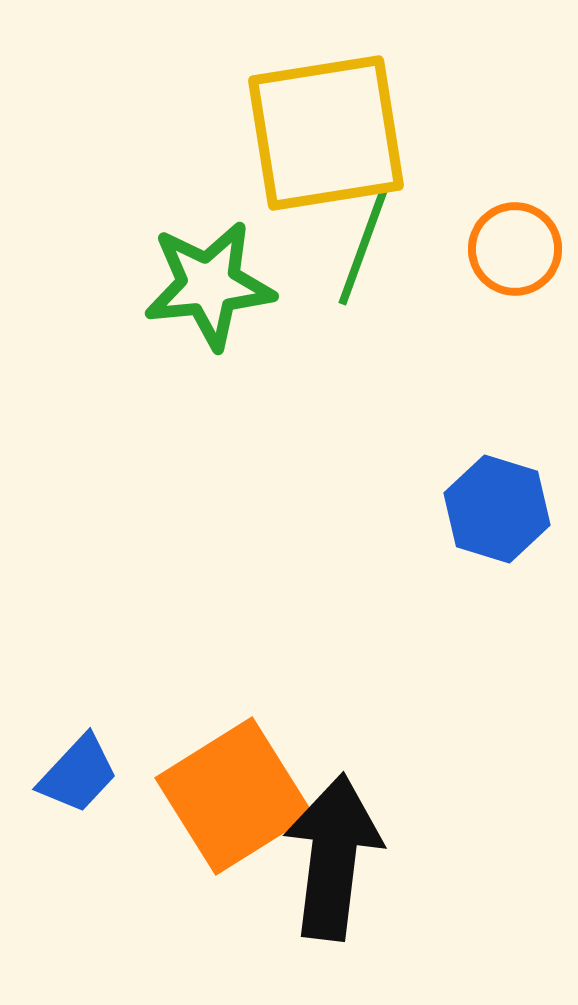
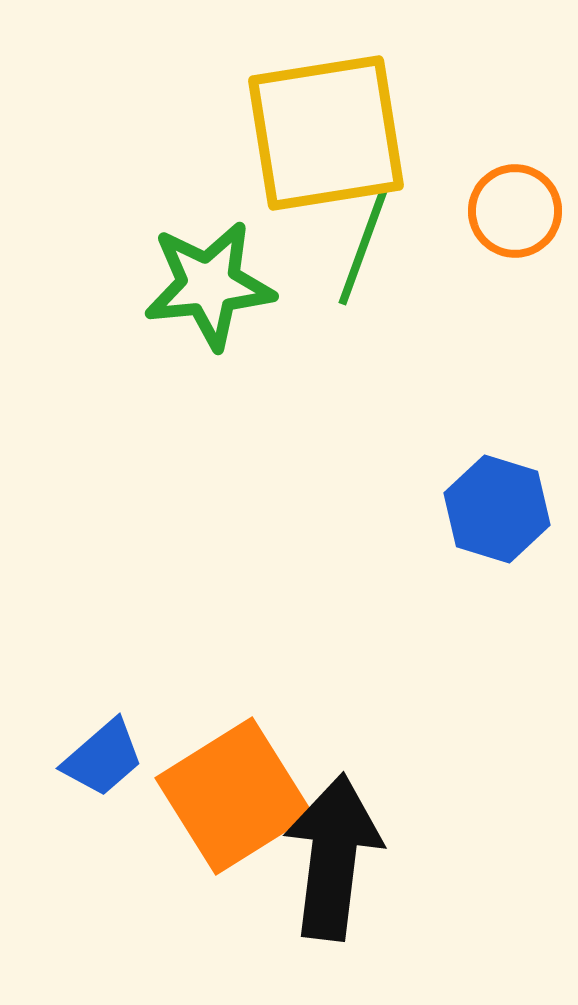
orange circle: moved 38 px up
blue trapezoid: moved 25 px right, 16 px up; rotated 6 degrees clockwise
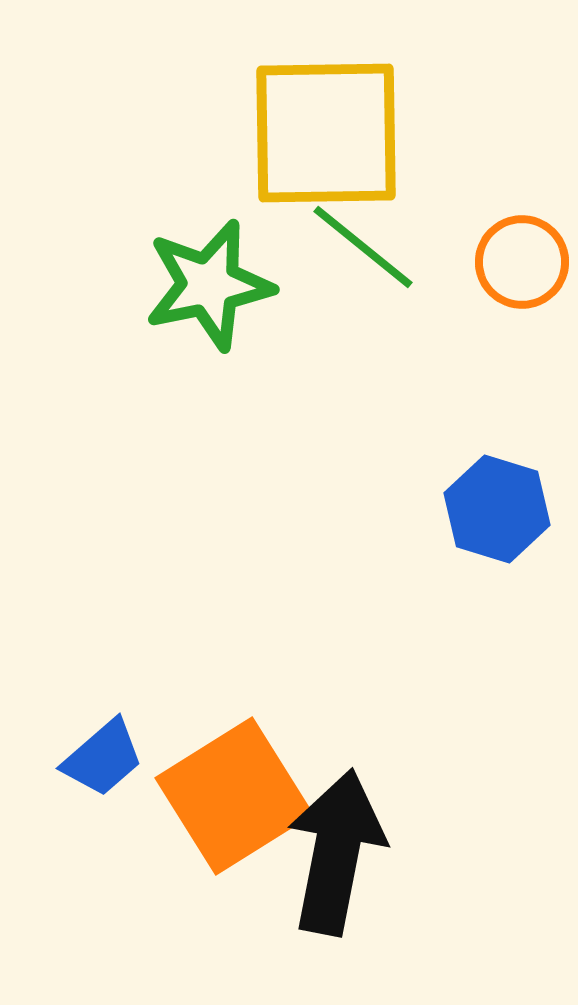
yellow square: rotated 8 degrees clockwise
orange circle: moved 7 px right, 51 px down
green line: rotated 71 degrees counterclockwise
green star: rotated 6 degrees counterclockwise
black arrow: moved 3 px right, 5 px up; rotated 4 degrees clockwise
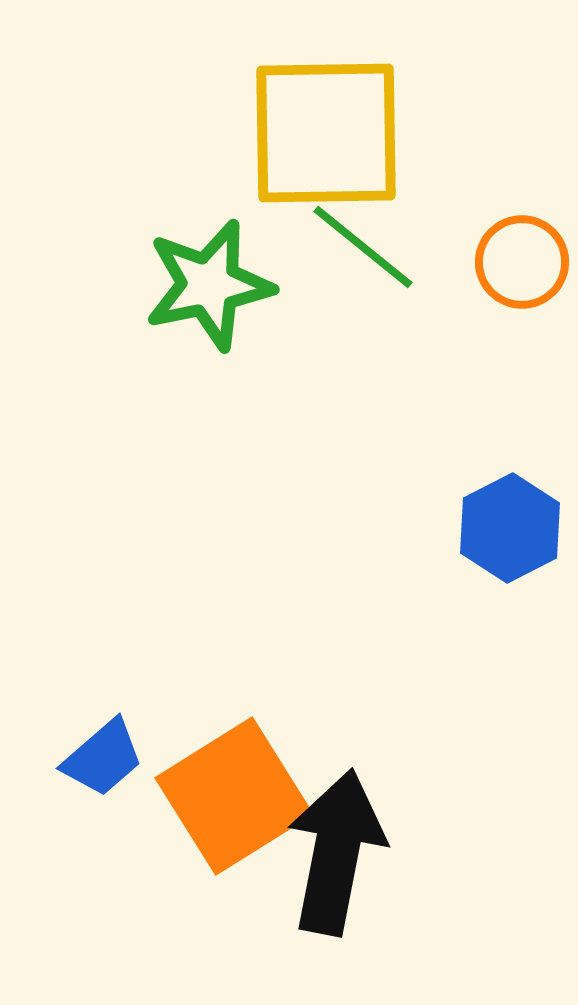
blue hexagon: moved 13 px right, 19 px down; rotated 16 degrees clockwise
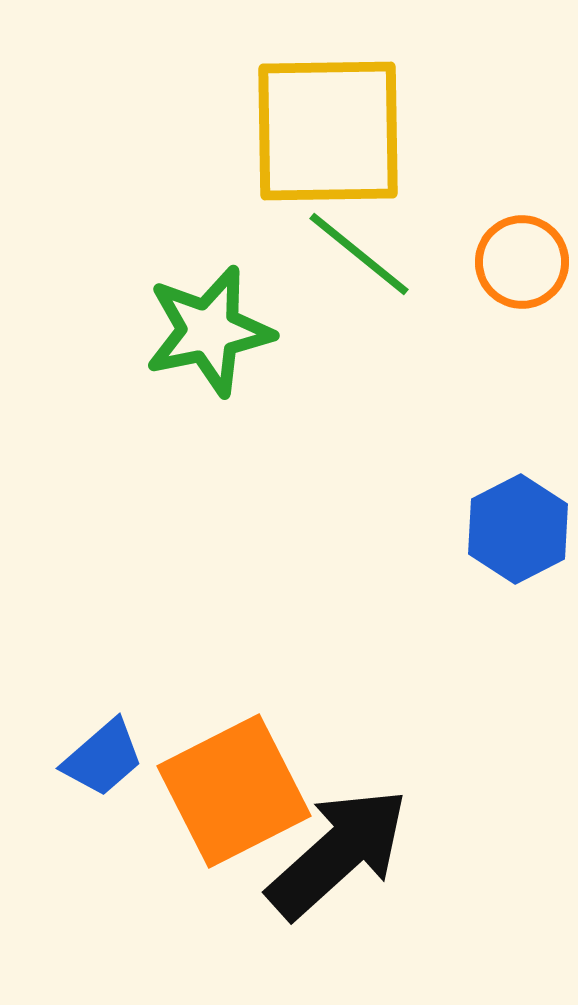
yellow square: moved 2 px right, 2 px up
green line: moved 4 px left, 7 px down
green star: moved 46 px down
blue hexagon: moved 8 px right, 1 px down
orange square: moved 5 px up; rotated 5 degrees clockwise
black arrow: moved 2 px right, 1 px down; rotated 37 degrees clockwise
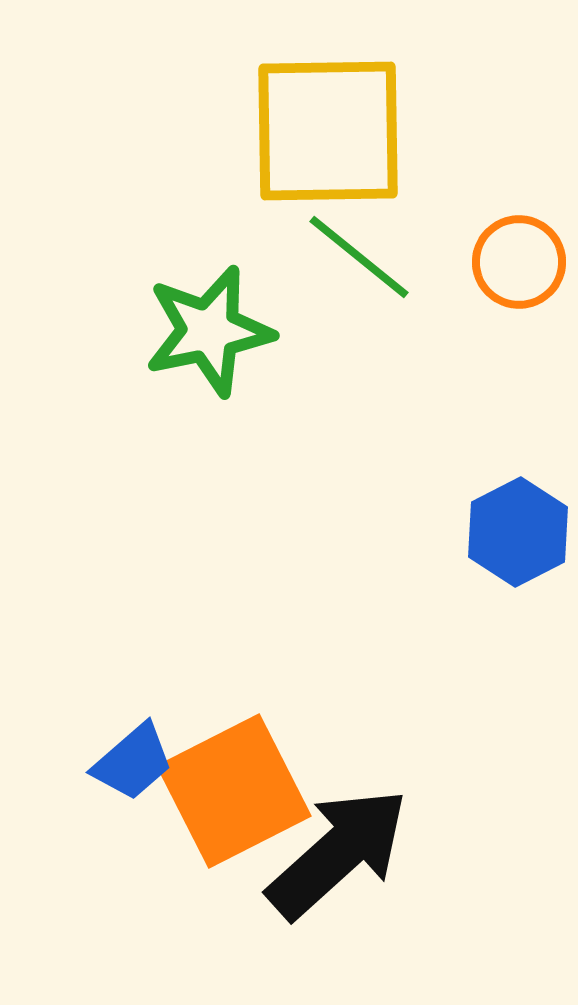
green line: moved 3 px down
orange circle: moved 3 px left
blue hexagon: moved 3 px down
blue trapezoid: moved 30 px right, 4 px down
